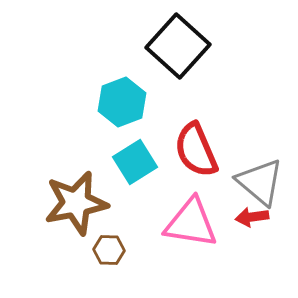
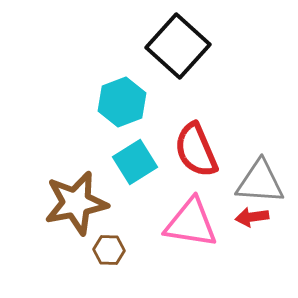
gray triangle: rotated 36 degrees counterclockwise
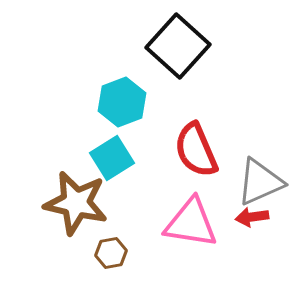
cyan square: moved 23 px left, 4 px up
gray triangle: rotated 28 degrees counterclockwise
brown star: rotated 24 degrees clockwise
brown hexagon: moved 2 px right, 3 px down; rotated 12 degrees counterclockwise
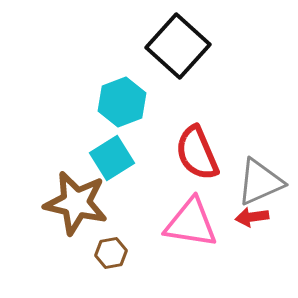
red semicircle: moved 1 px right, 3 px down
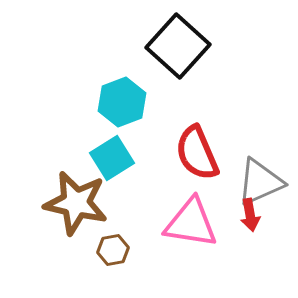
red arrow: moved 2 px left, 2 px up; rotated 92 degrees counterclockwise
brown hexagon: moved 2 px right, 3 px up
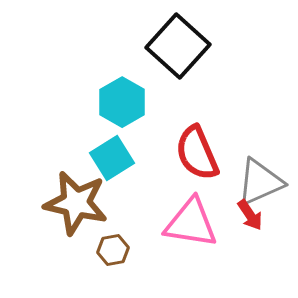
cyan hexagon: rotated 9 degrees counterclockwise
red arrow: rotated 24 degrees counterclockwise
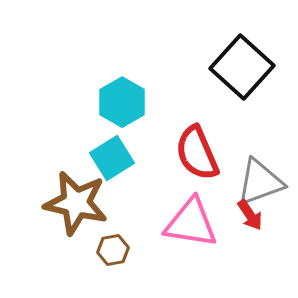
black square: moved 64 px right, 21 px down
gray triangle: rotated 4 degrees clockwise
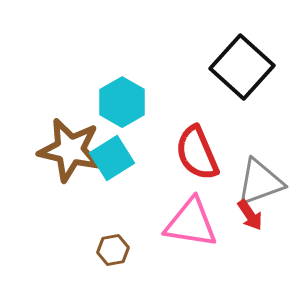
brown star: moved 6 px left, 53 px up
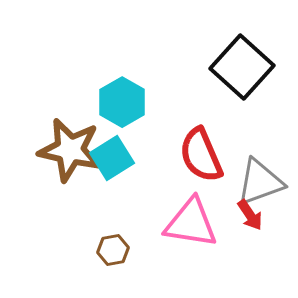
red semicircle: moved 4 px right, 2 px down
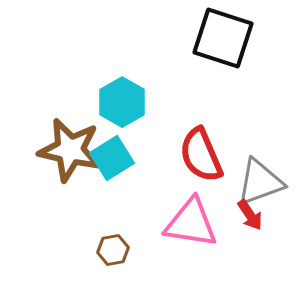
black square: moved 19 px left, 29 px up; rotated 24 degrees counterclockwise
